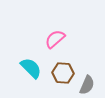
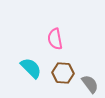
pink semicircle: rotated 60 degrees counterclockwise
gray semicircle: moved 3 px right, 1 px up; rotated 60 degrees counterclockwise
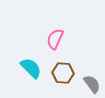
pink semicircle: rotated 35 degrees clockwise
gray semicircle: moved 2 px right
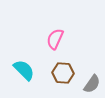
cyan semicircle: moved 7 px left, 2 px down
gray semicircle: rotated 72 degrees clockwise
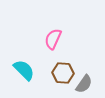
pink semicircle: moved 2 px left
gray semicircle: moved 8 px left
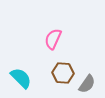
cyan semicircle: moved 3 px left, 8 px down
gray semicircle: moved 3 px right
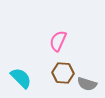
pink semicircle: moved 5 px right, 2 px down
gray semicircle: rotated 72 degrees clockwise
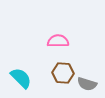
pink semicircle: rotated 65 degrees clockwise
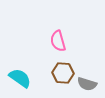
pink semicircle: rotated 105 degrees counterclockwise
cyan semicircle: moved 1 px left; rotated 10 degrees counterclockwise
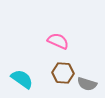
pink semicircle: rotated 130 degrees clockwise
cyan semicircle: moved 2 px right, 1 px down
